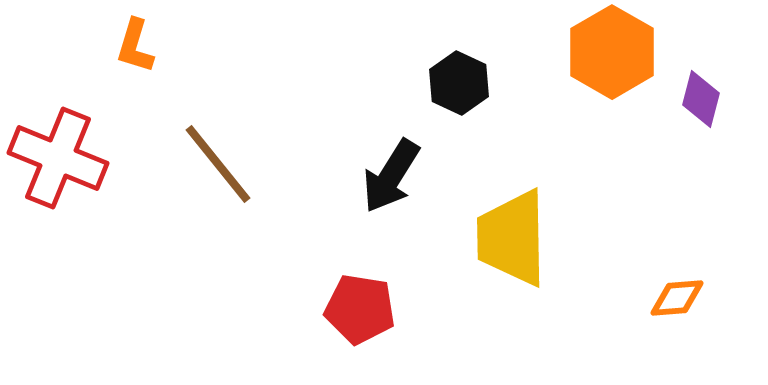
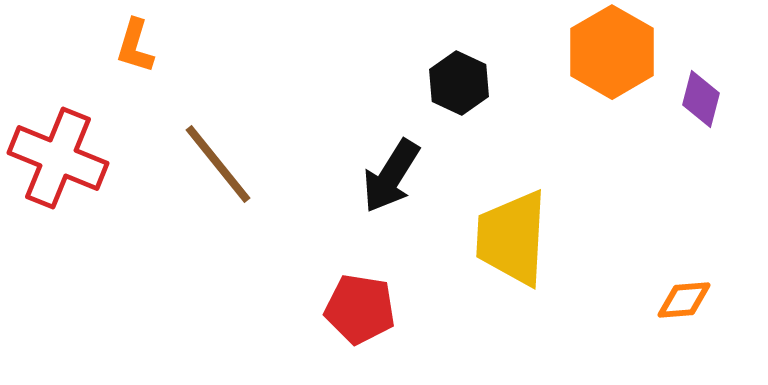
yellow trapezoid: rotated 4 degrees clockwise
orange diamond: moved 7 px right, 2 px down
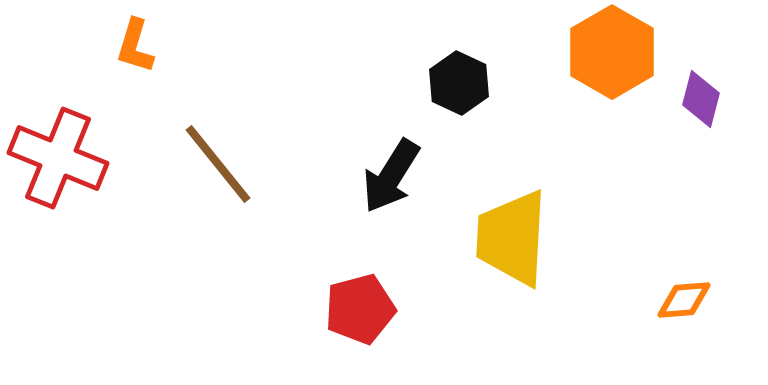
red pentagon: rotated 24 degrees counterclockwise
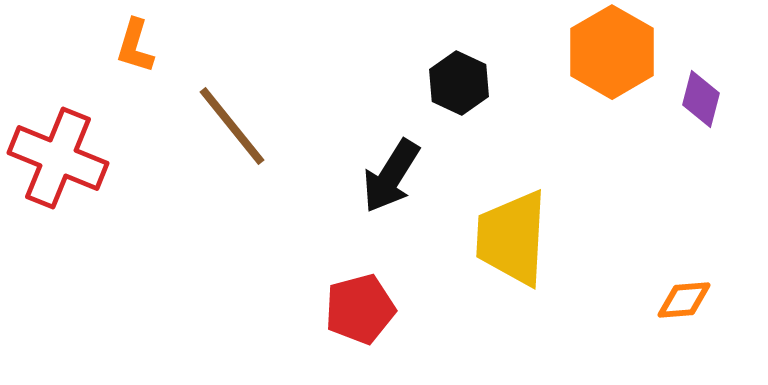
brown line: moved 14 px right, 38 px up
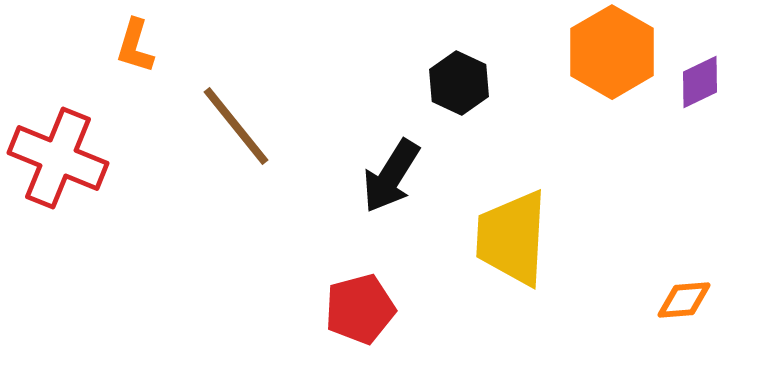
purple diamond: moved 1 px left, 17 px up; rotated 50 degrees clockwise
brown line: moved 4 px right
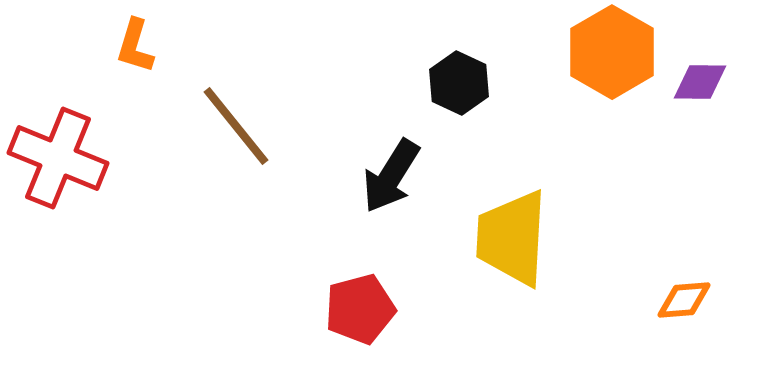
purple diamond: rotated 26 degrees clockwise
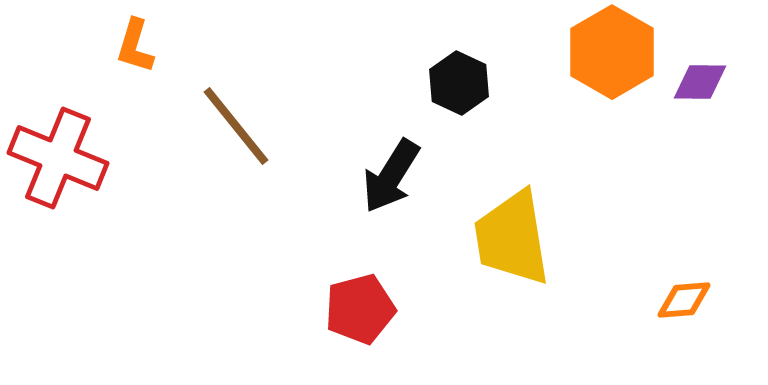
yellow trapezoid: rotated 12 degrees counterclockwise
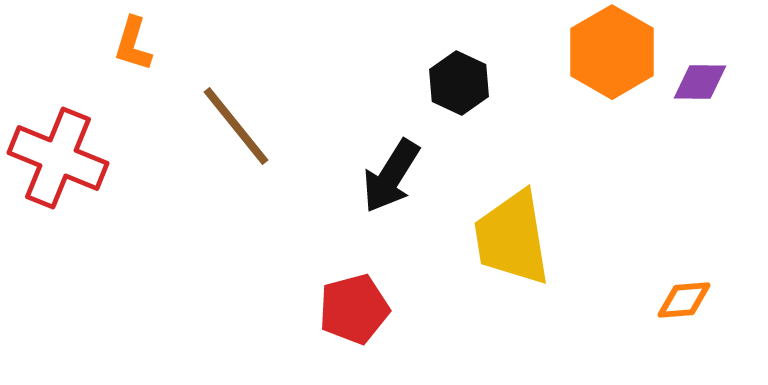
orange L-shape: moved 2 px left, 2 px up
red pentagon: moved 6 px left
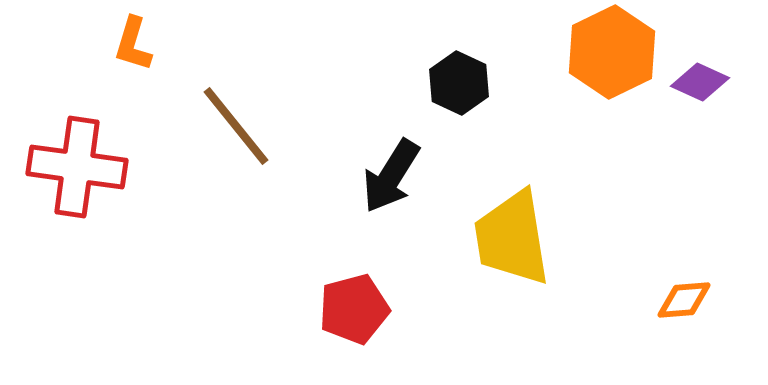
orange hexagon: rotated 4 degrees clockwise
purple diamond: rotated 24 degrees clockwise
red cross: moved 19 px right, 9 px down; rotated 14 degrees counterclockwise
